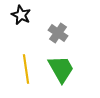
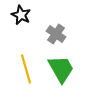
gray cross: moved 2 px left, 1 px down
yellow line: rotated 8 degrees counterclockwise
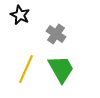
black star: moved 1 px left
yellow line: rotated 40 degrees clockwise
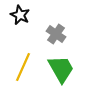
yellow line: moved 3 px left, 2 px up
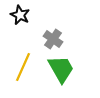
gray cross: moved 3 px left, 5 px down
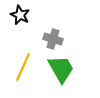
gray cross: rotated 18 degrees counterclockwise
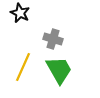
black star: moved 2 px up
green trapezoid: moved 2 px left, 1 px down
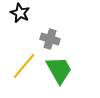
gray cross: moved 3 px left
yellow line: moved 1 px right, 1 px up; rotated 16 degrees clockwise
